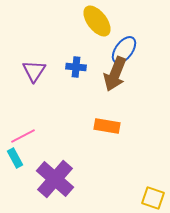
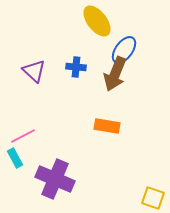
purple triangle: rotated 20 degrees counterclockwise
purple cross: rotated 18 degrees counterclockwise
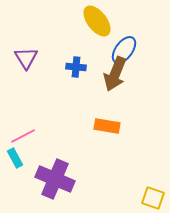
purple triangle: moved 8 px left, 13 px up; rotated 15 degrees clockwise
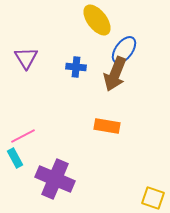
yellow ellipse: moved 1 px up
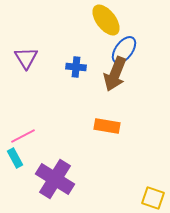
yellow ellipse: moved 9 px right
purple cross: rotated 9 degrees clockwise
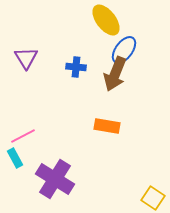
yellow square: rotated 15 degrees clockwise
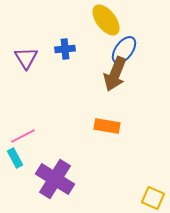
blue cross: moved 11 px left, 18 px up; rotated 12 degrees counterclockwise
yellow square: rotated 10 degrees counterclockwise
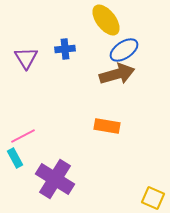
blue ellipse: rotated 20 degrees clockwise
brown arrow: moved 2 px right; rotated 128 degrees counterclockwise
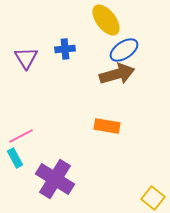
pink line: moved 2 px left
yellow square: rotated 15 degrees clockwise
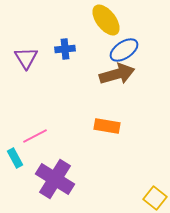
pink line: moved 14 px right
yellow square: moved 2 px right
